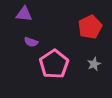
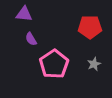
red pentagon: rotated 25 degrees clockwise
purple semicircle: moved 3 px up; rotated 40 degrees clockwise
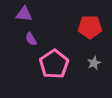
gray star: moved 1 px up
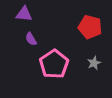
red pentagon: rotated 15 degrees clockwise
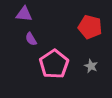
gray star: moved 3 px left, 3 px down; rotated 24 degrees counterclockwise
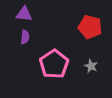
purple semicircle: moved 6 px left, 2 px up; rotated 144 degrees counterclockwise
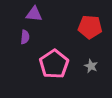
purple triangle: moved 10 px right
red pentagon: rotated 10 degrees counterclockwise
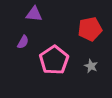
red pentagon: moved 2 px down; rotated 15 degrees counterclockwise
purple semicircle: moved 2 px left, 5 px down; rotated 24 degrees clockwise
pink pentagon: moved 4 px up
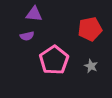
purple semicircle: moved 4 px right, 6 px up; rotated 48 degrees clockwise
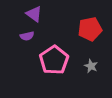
purple triangle: rotated 30 degrees clockwise
